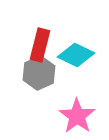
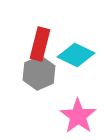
red rectangle: moved 1 px up
pink star: moved 1 px right
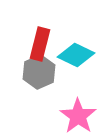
gray hexagon: moved 1 px up
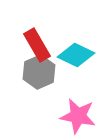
red rectangle: moved 3 px left, 1 px down; rotated 44 degrees counterclockwise
pink star: rotated 24 degrees counterclockwise
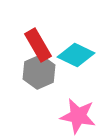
red rectangle: moved 1 px right
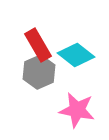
cyan diamond: rotated 12 degrees clockwise
pink star: moved 1 px left, 6 px up
